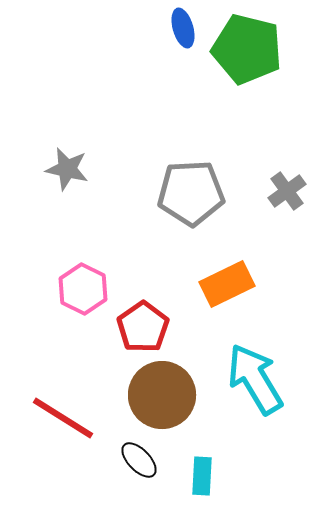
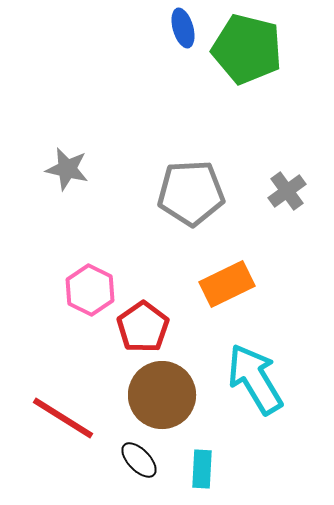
pink hexagon: moved 7 px right, 1 px down
cyan rectangle: moved 7 px up
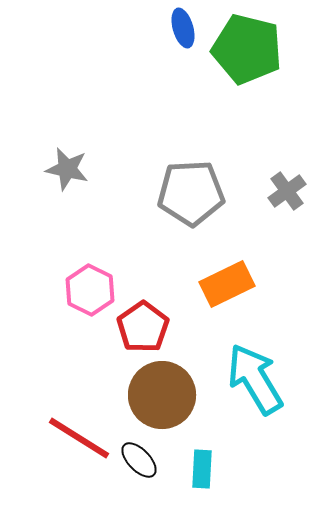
red line: moved 16 px right, 20 px down
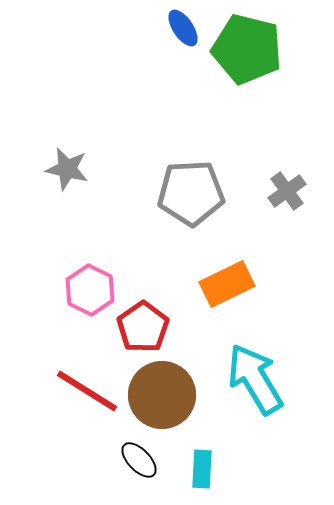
blue ellipse: rotated 18 degrees counterclockwise
red line: moved 8 px right, 47 px up
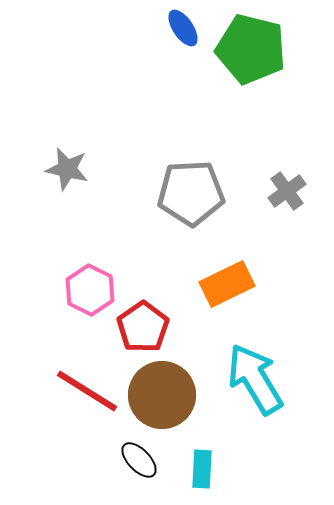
green pentagon: moved 4 px right
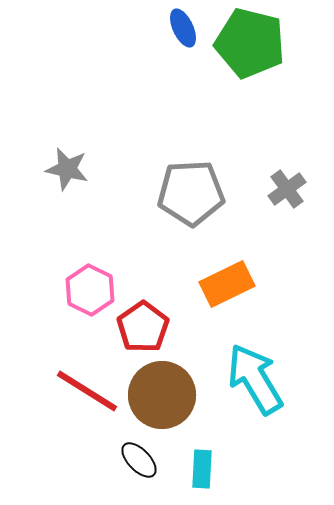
blue ellipse: rotated 9 degrees clockwise
green pentagon: moved 1 px left, 6 px up
gray cross: moved 2 px up
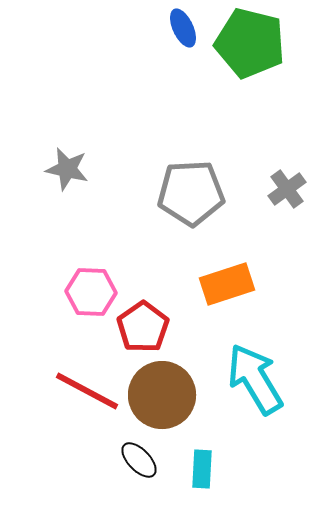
orange rectangle: rotated 8 degrees clockwise
pink hexagon: moved 1 px right, 2 px down; rotated 24 degrees counterclockwise
red line: rotated 4 degrees counterclockwise
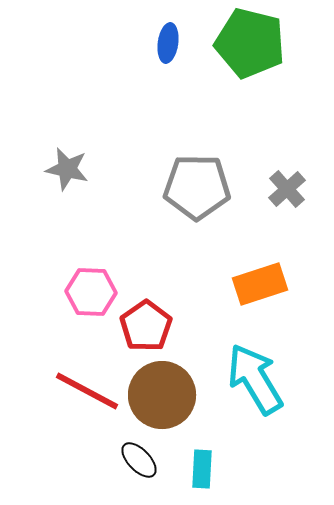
blue ellipse: moved 15 px left, 15 px down; rotated 33 degrees clockwise
gray cross: rotated 6 degrees counterclockwise
gray pentagon: moved 6 px right, 6 px up; rotated 4 degrees clockwise
orange rectangle: moved 33 px right
red pentagon: moved 3 px right, 1 px up
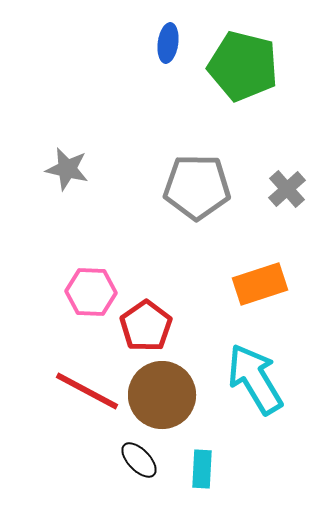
green pentagon: moved 7 px left, 23 px down
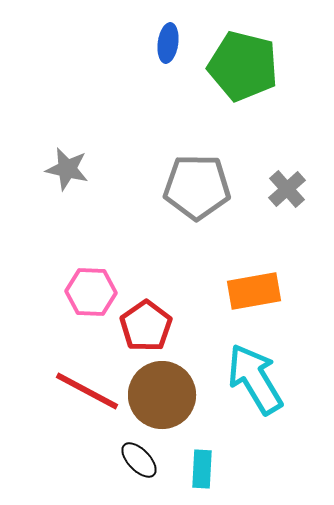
orange rectangle: moved 6 px left, 7 px down; rotated 8 degrees clockwise
